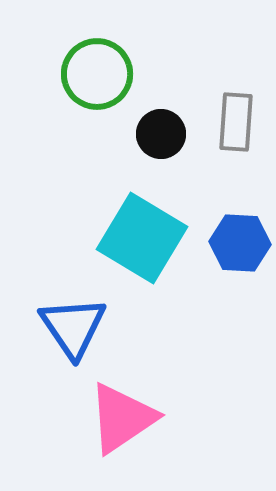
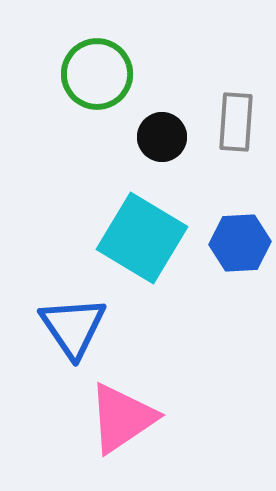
black circle: moved 1 px right, 3 px down
blue hexagon: rotated 6 degrees counterclockwise
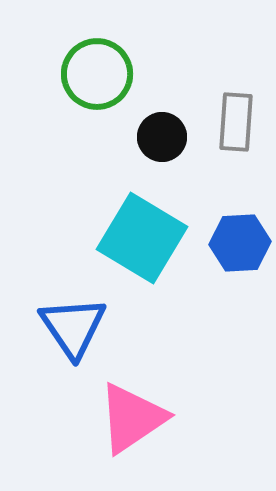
pink triangle: moved 10 px right
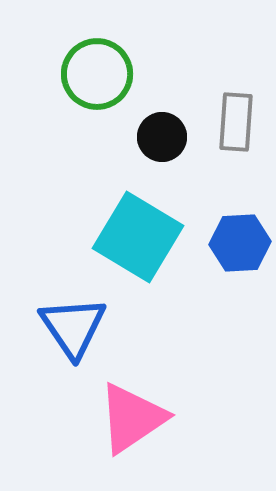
cyan square: moved 4 px left, 1 px up
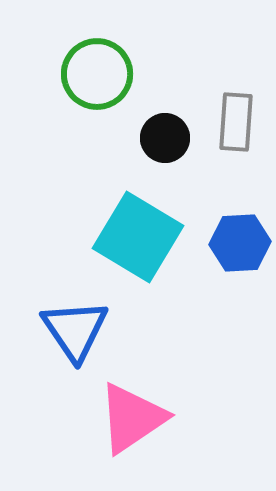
black circle: moved 3 px right, 1 px down
blue triangle: moved 2 px right, 3 px down
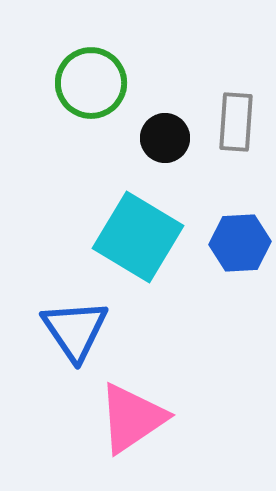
green circle: moved 6 px left, 9 px down
